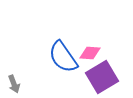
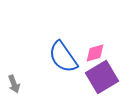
pink diamond: moved 5 px right; rotated 20 degrees counterclockwise
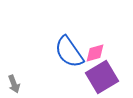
blue semicircle: moved 6 px right, 5 px up
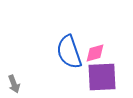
blue semicircle: rotated 16 degrees clockwise
purple square: rotated 28 degrees clockwise
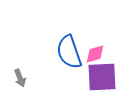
pink diamond: moved 1 px down
gray arrow: moved 6 px right, 6 px up
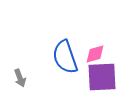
blue semicircle: moved 4 px left, 5 px down
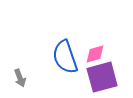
purple square: rotated 12 degrees counterclockwise
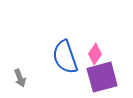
pink diamond: rotated 40 degrees counterclockwise
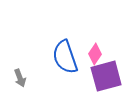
purple square: moved 4 px right, 1 px up
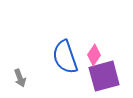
pink diamond: moved 1 px left, 1 px down
purple square: moved 2 px left
